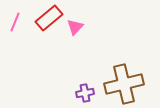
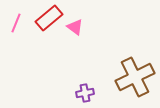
pink line: moved 1 px right, 1 px down
pink triangle: rotated 36 degrees counterclockwise
brown cross: moved 11 px right, 7 px up; rotated 12 degrees counterclockwise
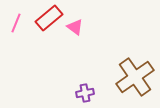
brown cross: rotated 9 degrees counterclockwise
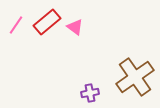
red rectangle: moved 2 px left, 4 px down
pink line: moved 2 px down; rotated 12 degrees clockwise
purple cross: moved 5 px right
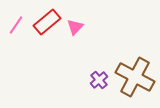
pink triangle: rotated 36 degrees clockwise
brown cross: rotated 27 degrees counterclockwise
purple cross: moved 9 px right, 13 px up; rotated 30 degrees counterclockwise
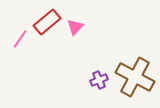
pink line: moved 4 px right, 14 px down
purple cross: rotated 18 degrees clockwise
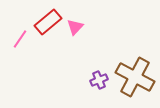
red rectangle: moved 1 px right
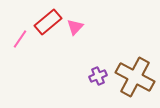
purple cross: moved 1 px left, 4 px up
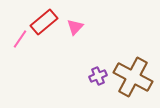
red rectangle: moved 4 px left
brown cross: moved 2 px left
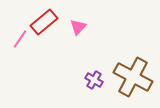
pink triangle: moved 3 px right
purple cross: moved 4 px left, 4 px down; rotated 36 degrees counterclockwise
